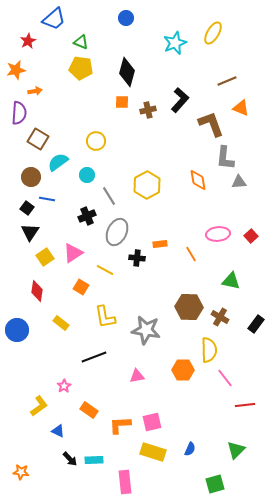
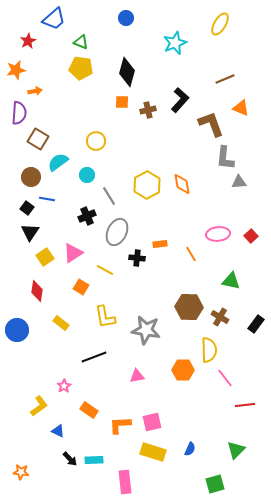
yellow ellipse at (213, 33): moved 7 px right, 9 px up
brown line at (227, 81): moved 2 px left, 2 px up
orange diamond at (198, 180): moved 16 px left, 4 px down
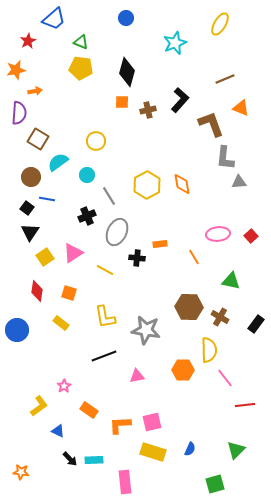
orange line at (191, 254): moved 3 px right, 3 px down
orange square at (81, 287): moved 12 px left, 6 px down; rotated 14 degrees counterclockwise
black line at (94, 357): moved 10 px right, 1 px up
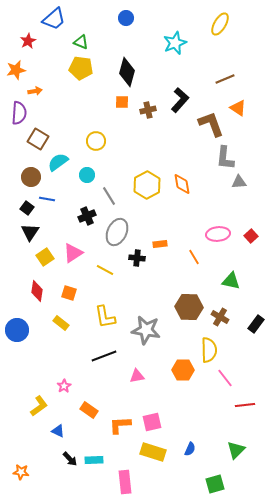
orange triangle at (241, 108): moved 3 px left; rotated 12 degrees clockwise
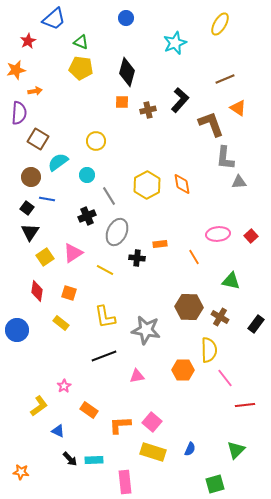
pink square at (152, 422): rotated 36 degrees counterclockwise
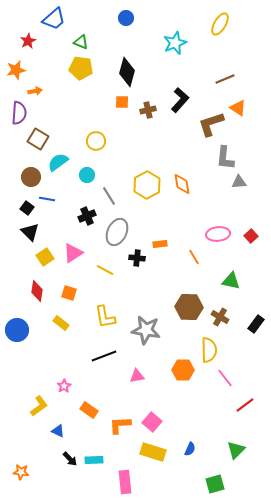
brown L-shape at (211, 124): rotated 88 degrees counterclockwise
black triangle at (30, 232): rotated 18 degrees counterclockwise
red line at (245, 405): rotated 30 degrees counterclockwise
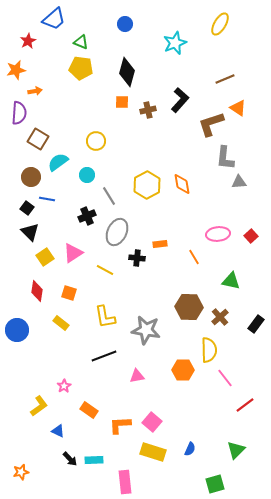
blue circle at (126, 18): moved 1 px left, 6 px down
brown cross at (220, 317): rotated 18 degrees clockwise
orange star at (21, 472): rotated 21 degrees counterclockwise
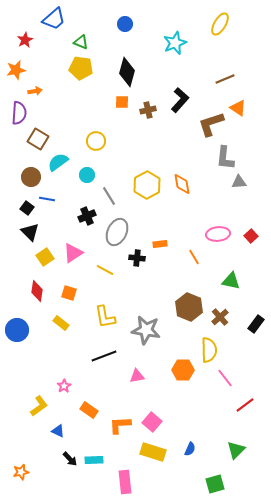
red star at (28, 41): moved 3 px left, 1 px up
brown hexagon at (189, 307): rotated 20 degrees clockwise
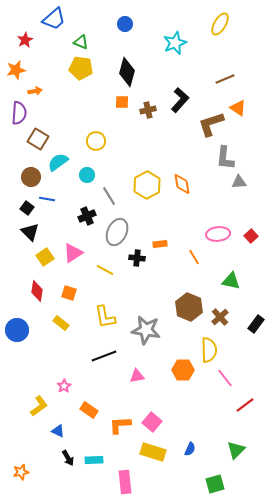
black arrow at (70, 459): moved 2 px left, 1 px up; rotated 14 degrees clockwise
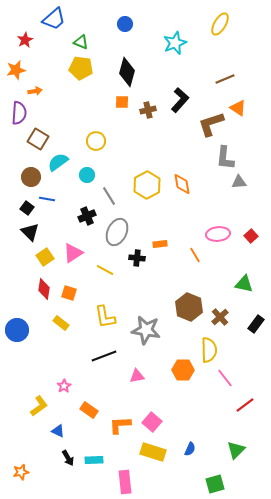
orange line at (194, 257): moved 1 px right, 2 px up
green triangle at (231, 281): moved 13 px right, 3 px down
red diamond at (37, 291): moved 7 px right, 2 px up
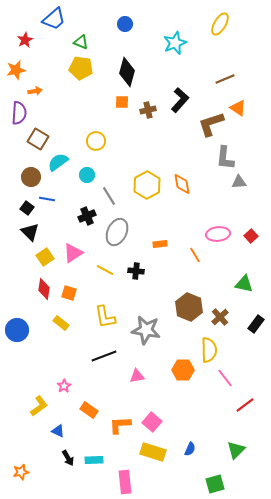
black cross at (137, 258): moved 1 px left, 13 px down
